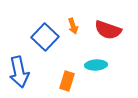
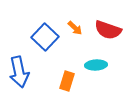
orange arrow: moved 2 px right, 2 px down; rotated 28 degrees counterclockwise
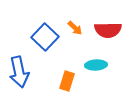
red semicircle: rotated 20 degrees counterclockwise
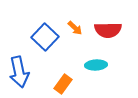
orange rectangle: moved 4 px left, 3 px down; rotated 18 degrees clockwise
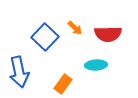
red semicircle: moved 4 px down
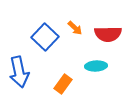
cyan ellipse: moved 1 px down
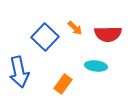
cyan ellipse: rotated 10 degrees clockwise
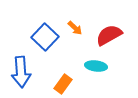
red semicircle: moved 1 px right, 1 px down; rotated 152 degrees clockwise
blue arrow: moved 2 px right; rotated 8 degrees clockwise
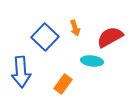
orange arrow: rotated 28 degrees clockwise
red semicircle: moved 1 px right, 2 px down
cyan ellipse: moved 4 px left, 5 px up
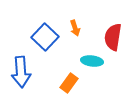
red semicircle: moved 3 px right; rotated 52 degrees counterclockwise
orange rectangle: moved 6 px right, 1 px up
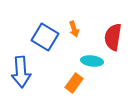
orange arrow: moved 1 px left, 1 px down
blue square: rotated 12 degrees counterclockwise
orange rectangle: moved 5 px right
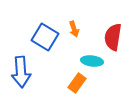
orange rectangle: moved 3 px right
